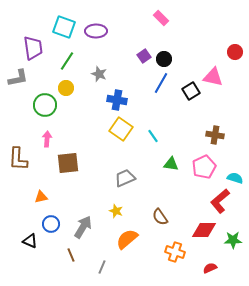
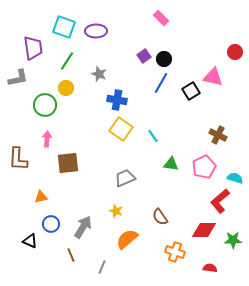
brown cross: moved 3 px right; rotated 18 degrees clockwise
red semicircle: rotated 32 degrees clockwise
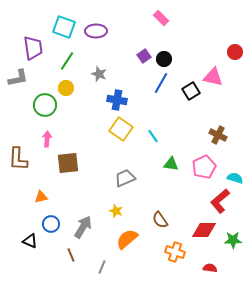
brown semicircle: moved 3 px down
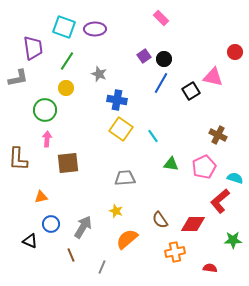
purple ellipse: moved 1 px left, 2 px up
green circle: moved 5 px down
gray trapezoid: rotated 20 degrees clockwise
red diamond: moved 11 px left, 6 px up
orange cross: rotated 30 degrees counterclockwise
